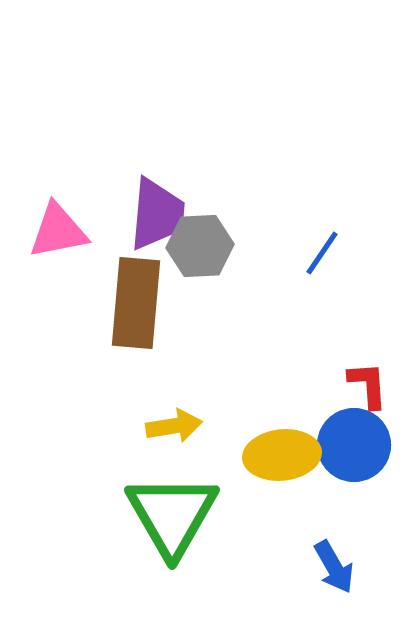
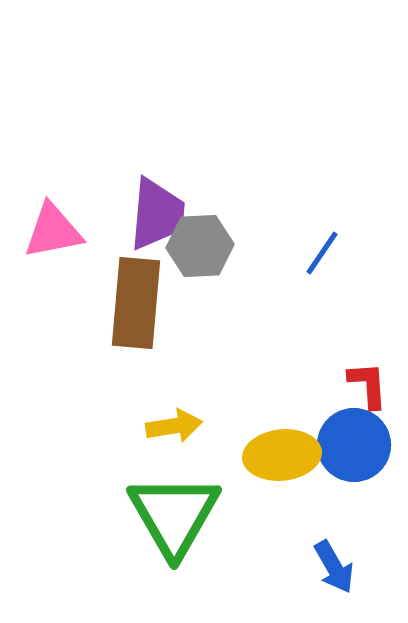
pink triangle: moved 5 px left
green triangle: moved 2 px right
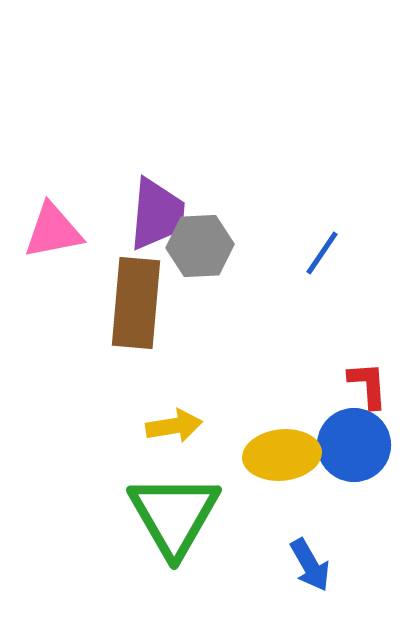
blue arrow: moved 24 px left, 2 px up
